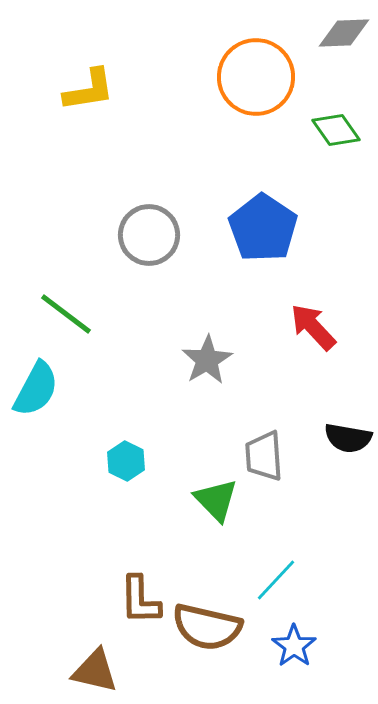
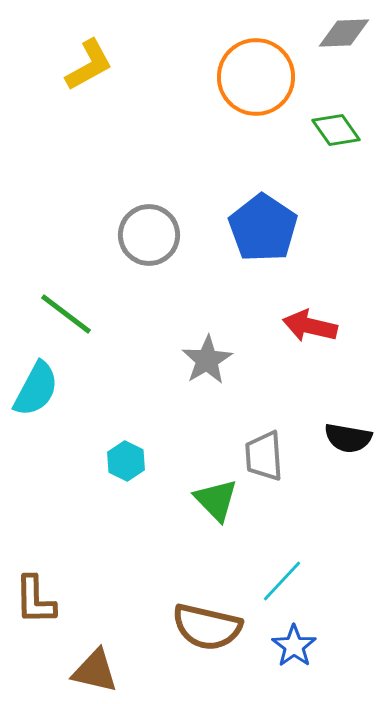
yellow L-shape: moved 25 px up; rotated 20 degrees counterclockwise
red arrow: moved 3 px left, 1 px up; rotated 34 degrees counterclockwise
cyan line: moved 6 px right, 1 px down
brown L-shape: moved 105 px left
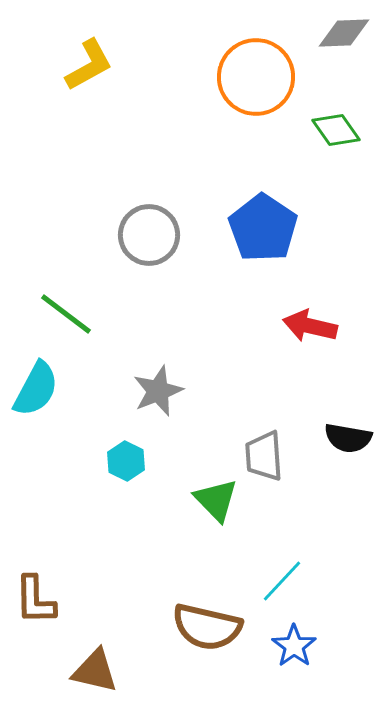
gray star: moved 49 px left, 31 px down; rotated 9 degrees clockwise
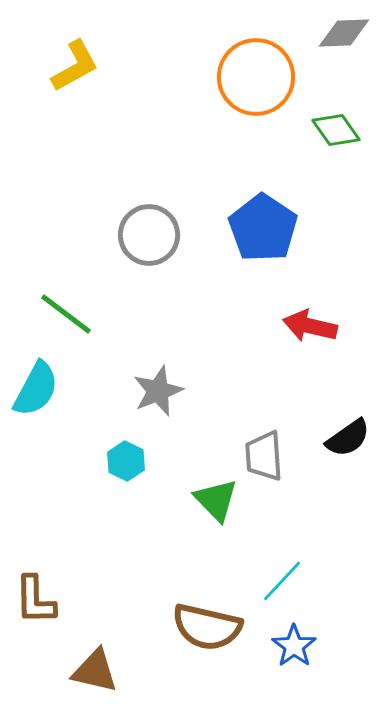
yellow L-shape: moved 14 px left, 1 px down
black semicircle: rotated 45 degrees counterclockwise
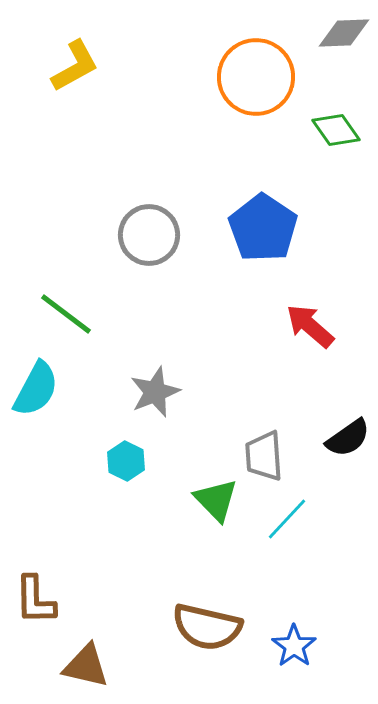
red arrow: rotated 28 degrees clockwise
gray star: moved 3 px left, 1 px down
cyan line: moved 5 px right, 62 px up
brown triangle: moved 9 px left, 5 px up
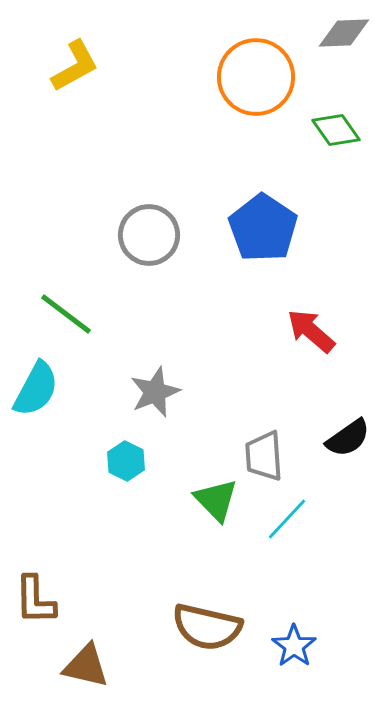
red arrow: moved 1 px right, 5 px down
